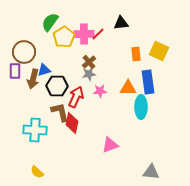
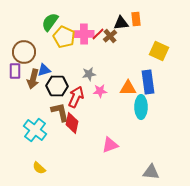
yellow pentagon: rotated 15 degrees counterclockwise
orange rectangle: moved 35 px up
brown cross: moved 21 px right, 26 px up
cyan cross: rotated 35 degrees clockwise
yellow semicircle: moved 2 px right, 4 px up
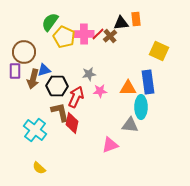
gray triangle: moved 21 px left, 47 px up
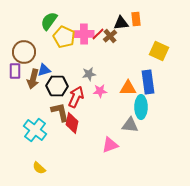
green semicircle: moved 1 px left, 1 px up
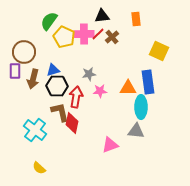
black triangle: moved 19 px left, 7 px up
brown cross: moved 2 px right, 1 px down
blue triangle: moved 9 px right
red arrow: rotated 15 degrees counterclockwise
gray triangle: moved 6 px right, 6 px down
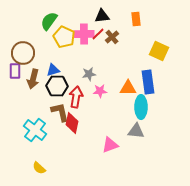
brown circle: moved 1 px left, 1 px down
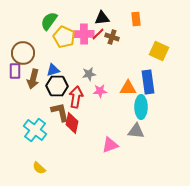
black triangle: moved 2 px down
brown cross: rotated 32 degrees counterclockwise
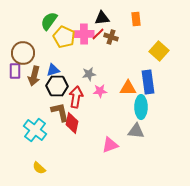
brown cross: moved 1 px left
yellow square: rotated 18 degrees clockwise
brown arrow: moved 1 px right, 3 px up
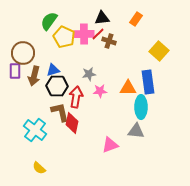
orange rectangle: rotated 40 degrees clockwise
brown cross: moved 2 px left, 4 px down
